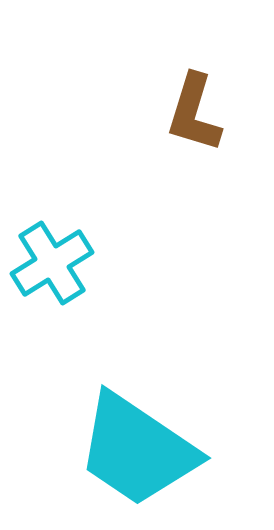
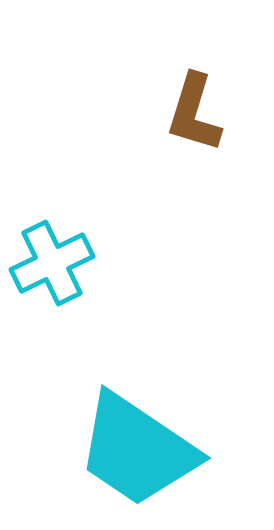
cyan cross: rotated 6 degrees clockwise
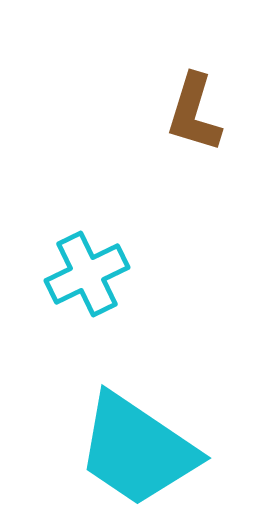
cyan cross: moved 35 px right, 11 px down
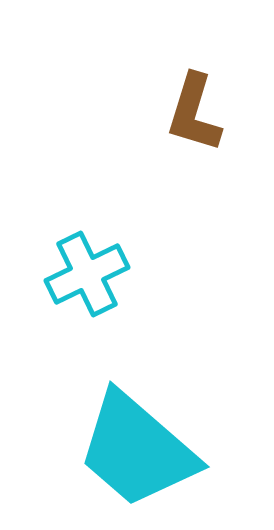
cyan trapezoid: rotated 7 degrees clockwise
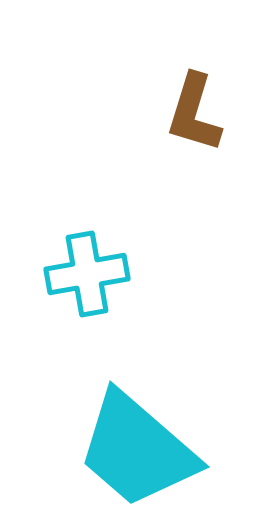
cyan cross: rotated 16 degrees clockwise
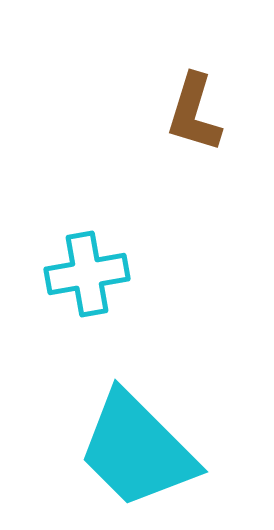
cyan trapezoid: rotated 4 degrees clockwise
